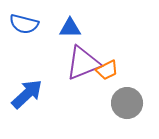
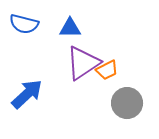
purple triangle: rotated 12 degrees counterclockwise
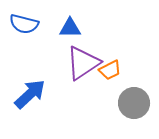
orange trapezoid: moved 3 px right
blue arrow: moved 3 px right
gray circle: moved 7 px right
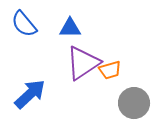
blue semicircle: rotated 36 degrees clockwise
orange trapezoid: rotated 10 degrees clockwise
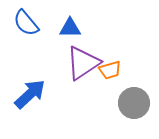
blue semicircle: moved 2 px right, 1 px up
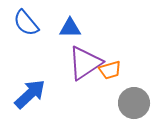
purple triangle: moved 2 px right
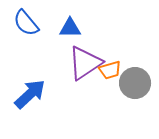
gray circle: moved 1 px right, 20 px up
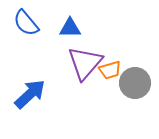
purple triangle: rotated 15 degrees counterclockwise
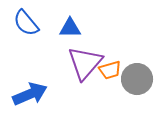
gray circle: moved 2 px right, 4 px up
blue arrow: rotated 20 degrees clockwise
